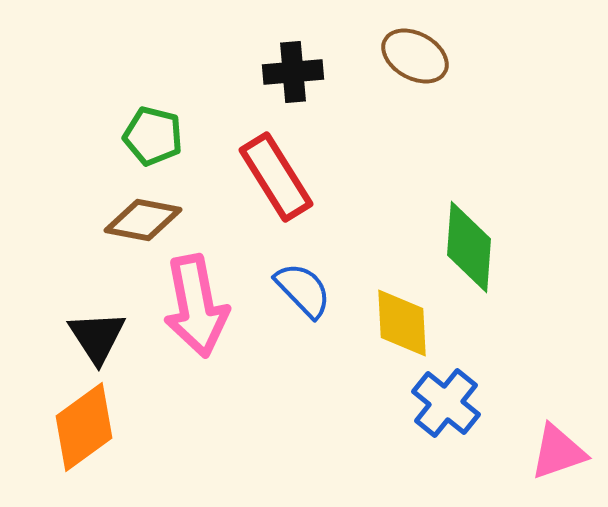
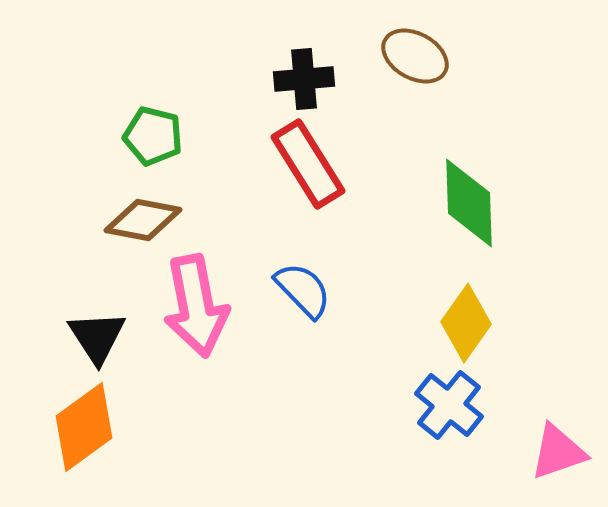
black cross: moved 11 px right, 7 px down
red rectangle: moved 32 px right, 13 px up
green diamond: moved 44 px up; rotated 6 degrees counterclockwise
yellow diamond: moved 64 px right; rotated 38 degrees clockwise
blue cross: moved 3 px right, 2 px down
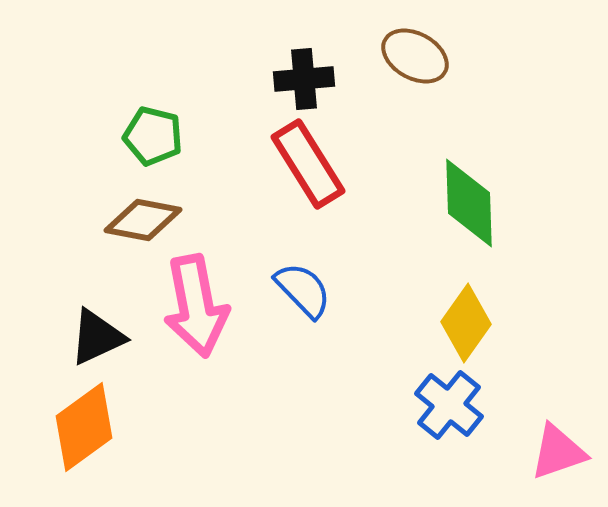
black triangle: rotated 38 degrees clockwise
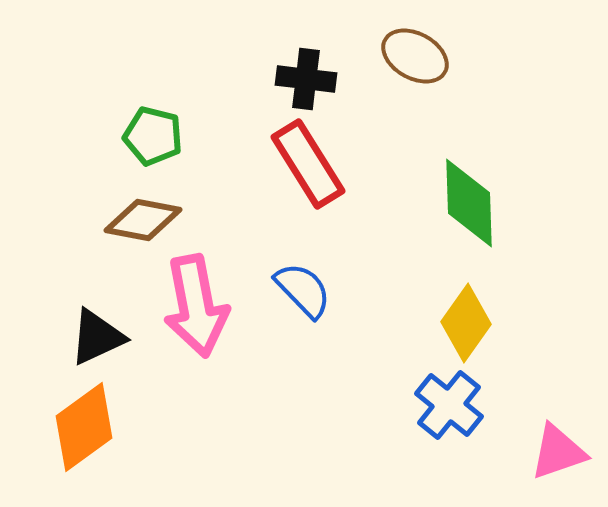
black cross: moved 2 px right; rotated 12 degrees clockwise
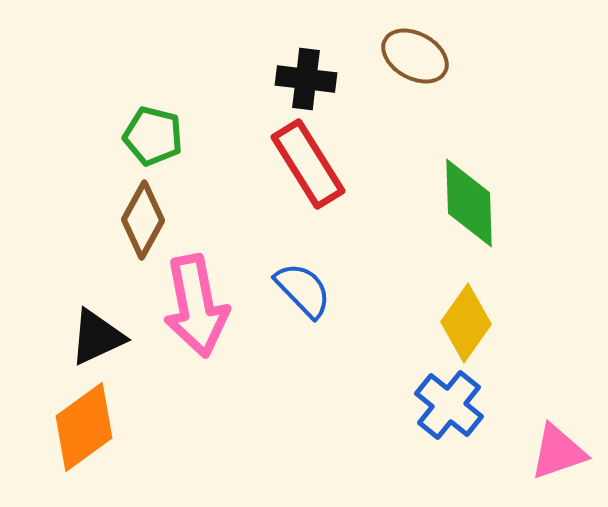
brown diamond: rotated 72 degrees counterclockwise
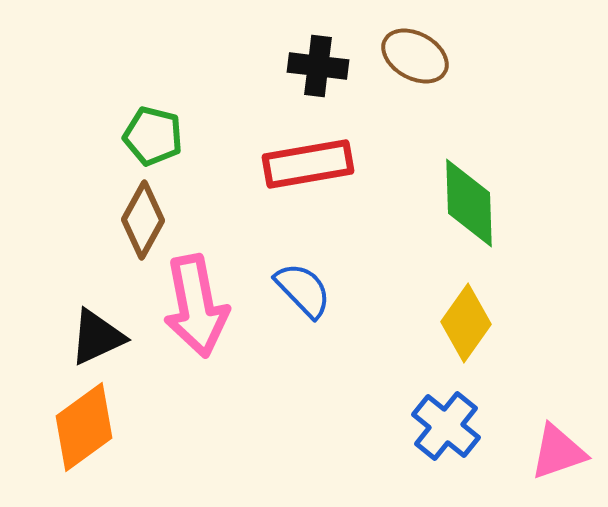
black cross: moved 12 px right, 13 px up
red rectangle: rotated 68 degrees counterclockwise
blue cross: moved 3 px left, 21 px down
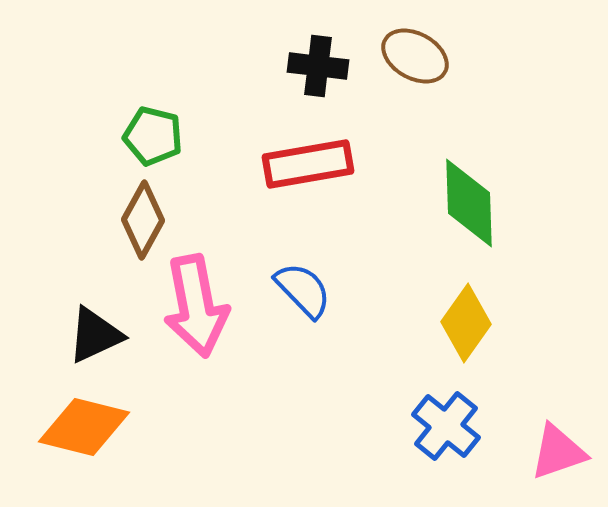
black triangle: moved 2 px left, 2 px up
orange diamond: rotated 50 degrees clockwise
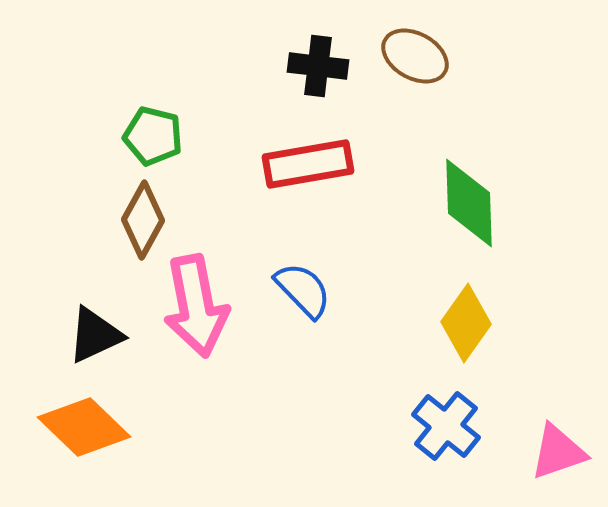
orange diamond: rotated 30 degrees clockwise
